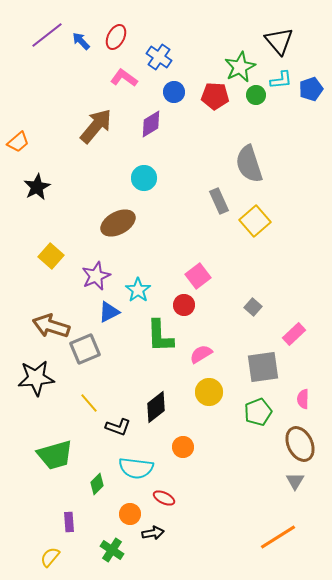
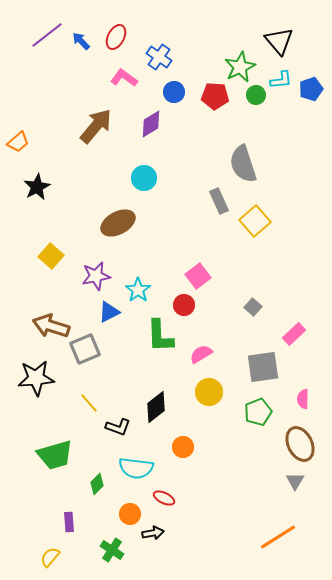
gray semicircle at (249, 164): moved 6 px left
purple star at (96, 276): rotated 12 degrees clockwise
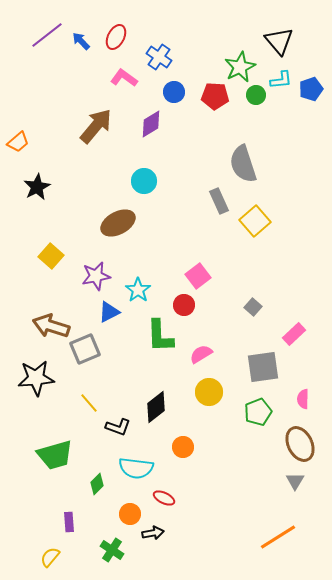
cyan circle at (144, 178): moved 3 px down
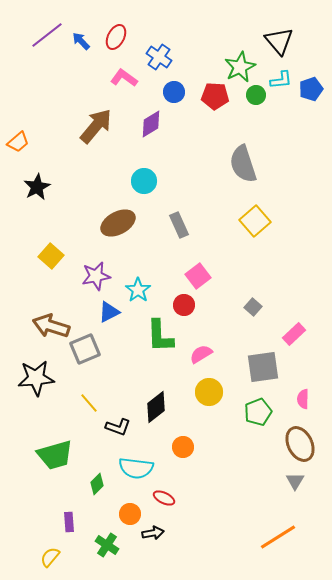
gray rectangle at (219, 201): moved 40 px left, 24 px down
green cross at (112, 550): moved 5 px left, 5 px up
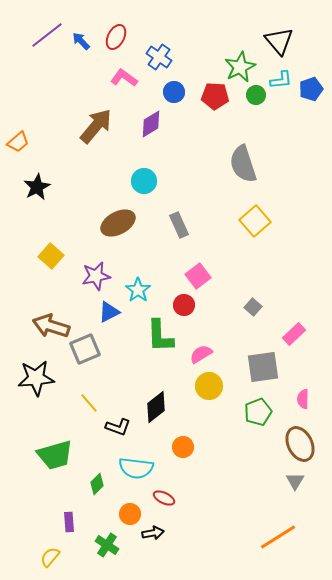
yellow circle at (209, 392): moved 6 px up
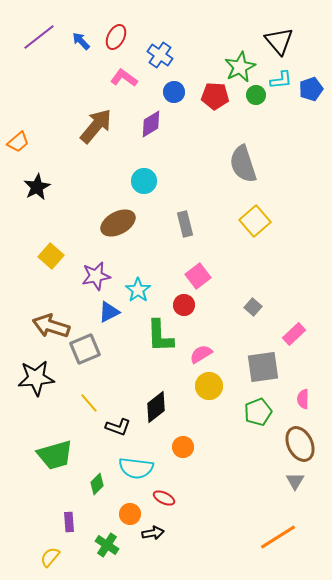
purple line at (47, 35): moved 8 px left, 2 px down
blue cross at (159, 57): moved 1 px right, 2 px up
gray rectangle at (179, 225): moved 6 px right, 1 px up; rotated 10 degrees clockwise
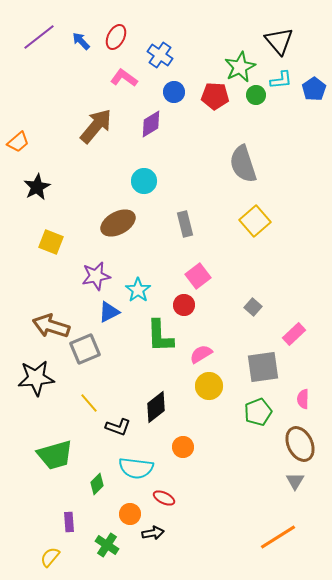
blue pentagon at (311, 89): moved 3 px right; rotated 15 degrees counterclockwise
yellow square at (51, 256): moved 14 px up; rotated 20 degrees counterclockwise
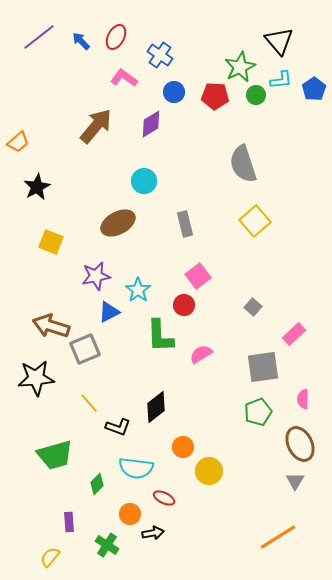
yellow circle at (209, 386): moved 85 px down
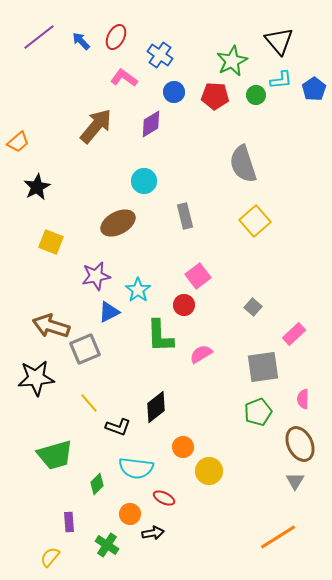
green star at (240, 67): moved 8 px left, 6 px up
gray rectangle at (185, 224): moved 8 px up
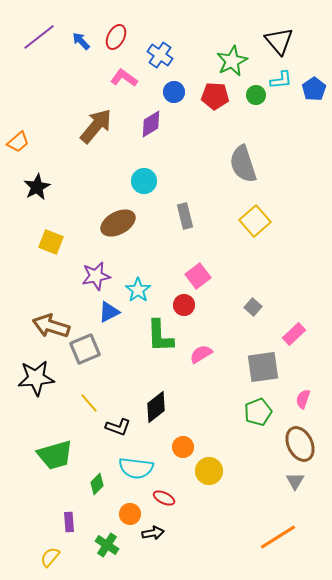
pink semicircle at (303, 399): rotated 18 degrees clockwise
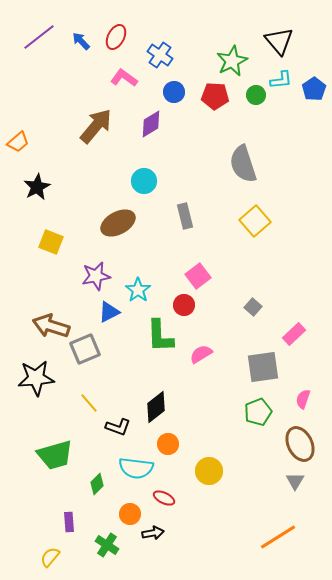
orange circle at (183, 447): moved 15 px left, 3 px up
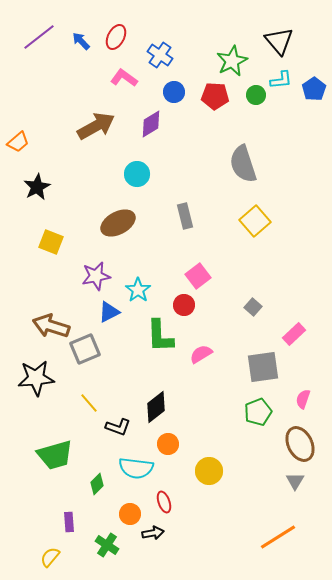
brown arrow at (96, 126): rotated 21 degrees clockwise
cyan circle at (144, 181): moved 7 px left, 7 px up
red ellipse at (164, 498): moved 4 px down; rotated 45 degrees clockwise
